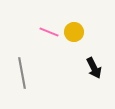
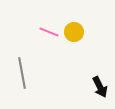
black arrow: moved 6 px right, 19 px down
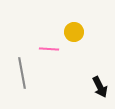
pink line: moved 17 px down; rotated 18 degrees counterclockwise
